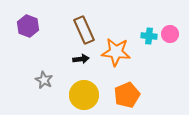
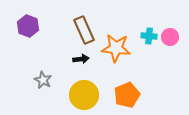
pink circle: moved 3 px down
orange star: moved 4 px up
gray star: moved 1 px left
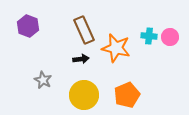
orange star: rotated 8 degrees clockwise
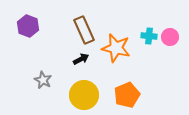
black arrow: rotated 21 degrees counterclockwise
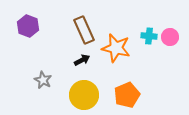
black arrow: moved 1 px right, 1 px down
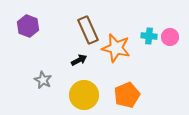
brown rectangle: moved 4 px right
black arrow: moved 3 px left
